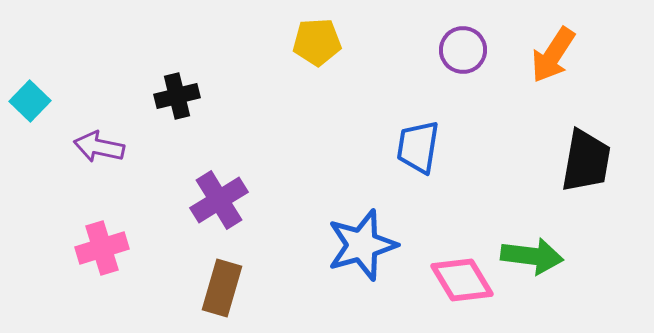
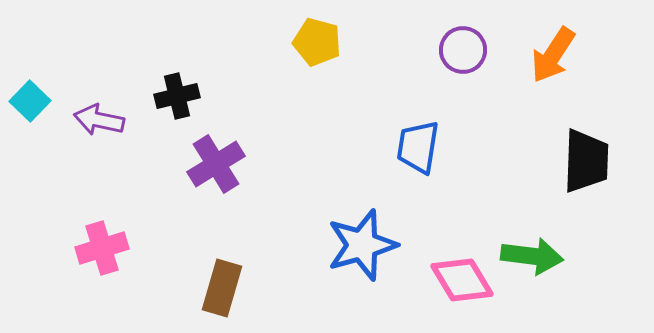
yellow pentagon: rotated 18 degrees clockwise
purple arrow: moved 27 px up
black trapezoid: rotated 8 degrees counterclockwise
purple cross: moved 3 px left, 36 px up
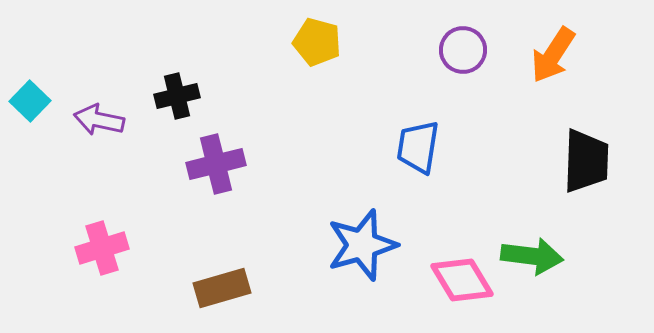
purple cross: rotated 18 degrees clockwise
brown rectangle: rotated 58 degrees clockwise
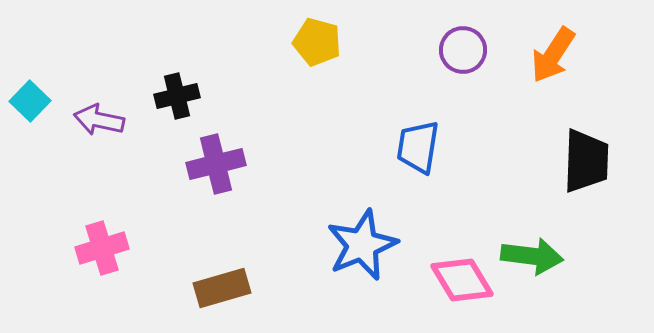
blue star: rotated 6 degrees counterclockwise
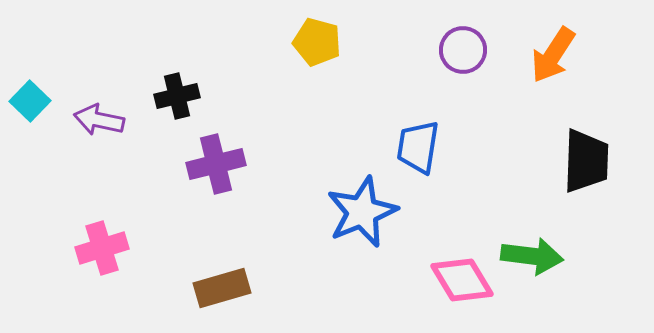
blue star: moved 33 px up
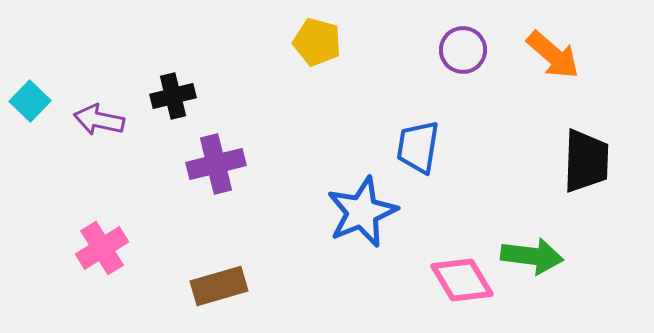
orange arrow: rotated 82 degrees counterclockwise
black cross: moved 4 px left
pink cross: rotated 15 degrees counterclockwise
brown rectangle: moved 3 px left, 2 px up
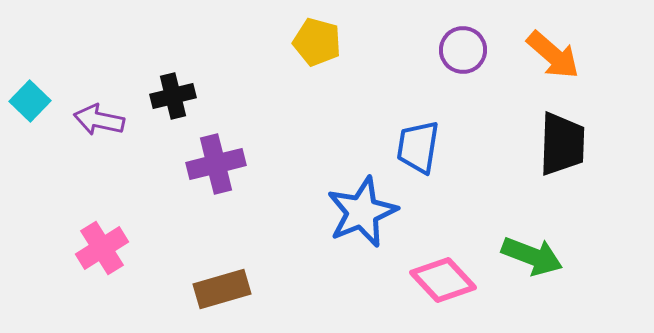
black trapezoid: moved 24 px left, 17 px up
green arrow: rotated 14 degrees clockwise
pink diamond: moved 19 px left; rotated 12 degrees counterclockwise
brown rectangle: moved 3 px right, 3 px down
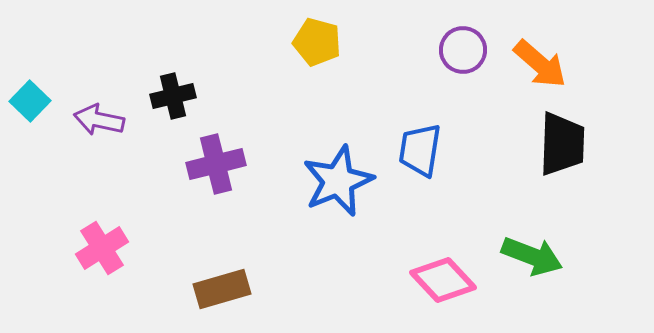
orange arrow: moved 13 px left, 9 px down
blue trapezoid: moved 2 px right, 3 px down
blue star: moved 24 px left, 31 px up
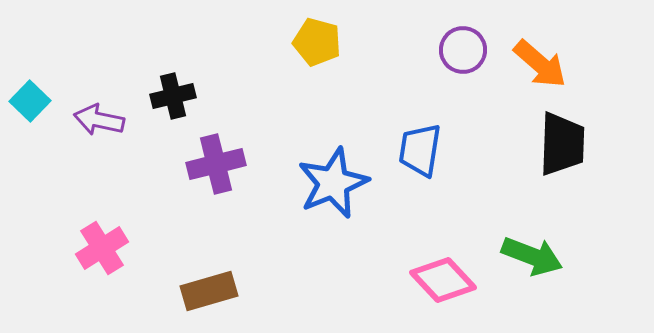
blue star: moved 5 px left, 2 px down
brown rectangle: moved 13 px left, 2 px down
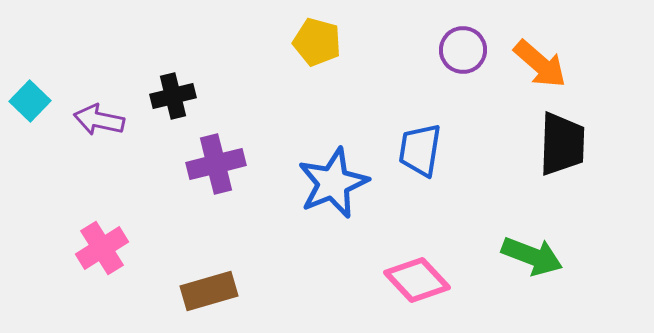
pink diamond: moved 26 px left
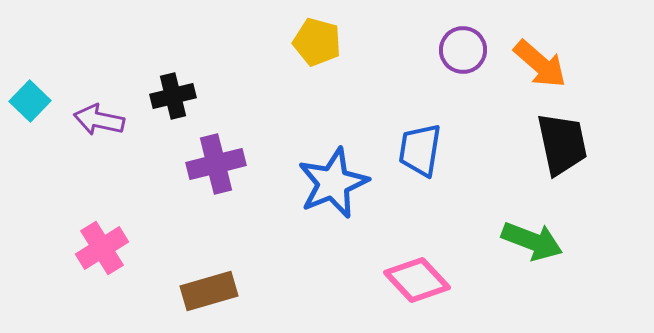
black trapezoid: rotated 14 degrees counterclockwise
green arrow: moved 15 px up
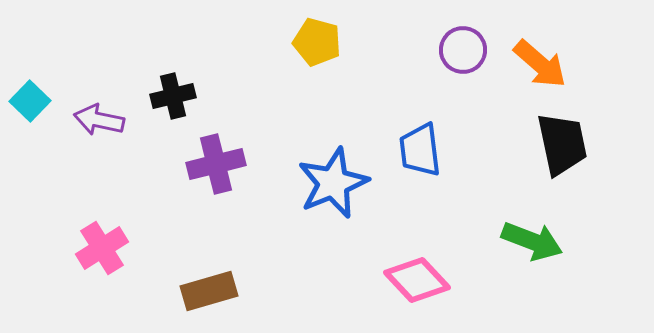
blue trapezoid: rotated 16 degrees counterclockwise
